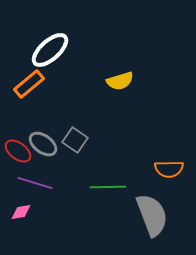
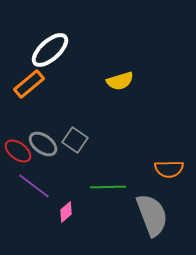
purple line: moved 1 px left, 3 px down; rotated 20 degrees clockwise
pink diamond: moved 45 px right; rotated 30 degrees counterclockwise
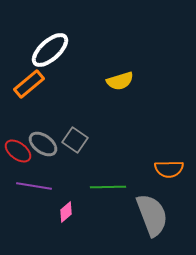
purple line: rotated 28 degrees counterclockwise
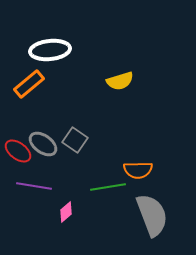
white ellipse: rotated 36 degrees clockwise
orange semicircle: moved 31 px left, 1 px down
green line: rotated 8 degrees counterclockwise
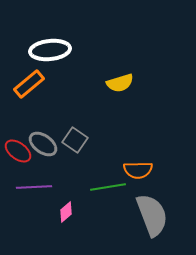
yellow semicircle: moved 2 px down
purple line: moved 1 px down; rotated 12 degrees counterclockwise
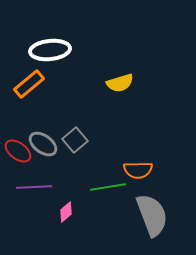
gray square: rotated 15 degrees clockwise
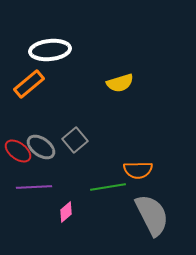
gray ellipse: moved 2 px left, 3 px down
gray semicircle: rotated 6 degrees counterclockwise
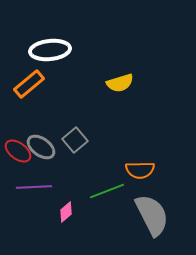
orange semicircle: moved 2 px right
green line: moved 1 px left, 4 px down; rotated 12 degrees counterclockwise
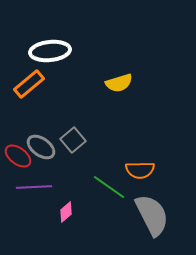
white ellipse: moved 1 px down
yellow semicircle: moved 1 px left
gray square: moved 2 px left
red ellipse: moved 5 px down
green line: moved 2 px right, 4 px up; rotated 56 degrees clockwise
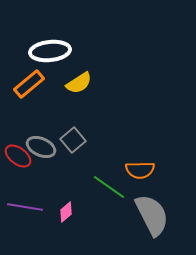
yellow semicircle: moved 40 px left; rotated 16 degrees counterclockwise
gray ellipse: rotated 12 degrees counterclockwise
purple line: moved 9 px left, 20 px down; rotated 12 degrees clockwise
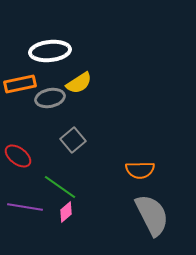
orange rectangle: moved 9 px left; rotated 28 degrees clockwise
gray ellipse: moved 9 px right, 49 px up; rotated 36 degrees counterclockwise
green line: moved 49 px left
